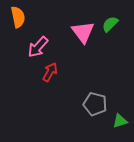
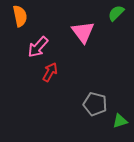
orange semicircle: moved 2 px right, 1 px up
green semicircle: moved 6 px right, 11 px up
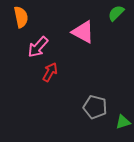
orange semicircle: moved 1 px right, 1 px down
pink triangle: rotated 25 degrees counterclockwise
gray pentagon: moved 3 px down
green triangle: moved 3 px right, 1 px down
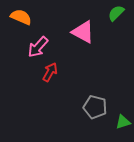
orange semicircle: rotated 55 degrees counterclockwise
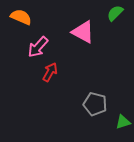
green semicircle: moved 1 px left
gray pentagon: moved 3 px up
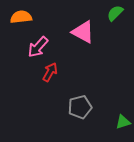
orange semicircle: rotated 30 degrees counterclockwise
gray pentagon: moved 15 px left, 3 px down; rotated 30 degrees counterclockwise
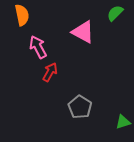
orange semicircle: moved 1 px right, 2 px up; rotated 85 degrees clockwise
pink arrow: rotated 110 degrees clockwise
gray pentagon: rotated 25 degrees counterclockwise
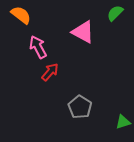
orange semicircle: moved 1 px left; rotated 40 degrees counterclockwise
red arrow: rotated 12 degrees clockwise
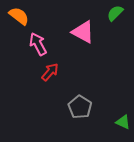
orange semicircle: moved 2 px left, 1 px down
pink arrow: moved 3 px up
green triangle: rotated 42 degrees clockwise
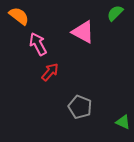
gray pentagon: rotated 10 degrees counterclockwise
